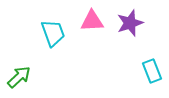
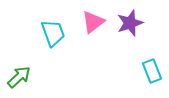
pink triangle: moved 1 px right, 1 px down; rotated 35 degrees counterclockwise
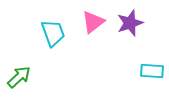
cyan rectangle: rotated 65 degrees counterclockwise
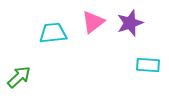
cyan trapezoid: rotated 76 degrees counterclockwise
cyan rectangle: moved 4 px left, 6 px up
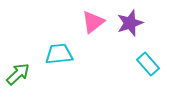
cyan trapezoid: moved 6 px right, 21 px down
cyan rectangle: moved 1 px up; rotated 45 degrees clockwise
green arrow: moved 1 px left, 3 px up
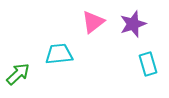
purple star: moved 3 px right, 1 px down
cyan rectangle: rotated 25 degrees clockwise
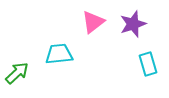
green arrow: moved 1 px left, 1 px up
